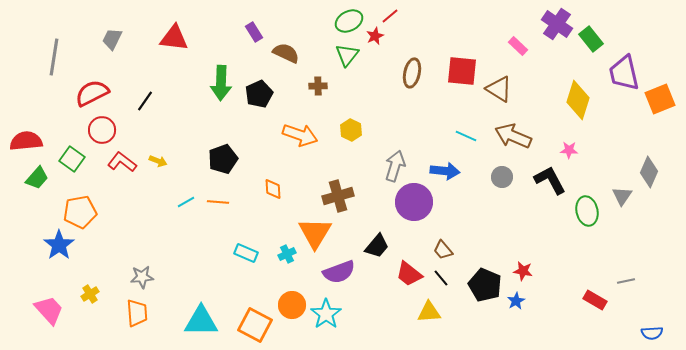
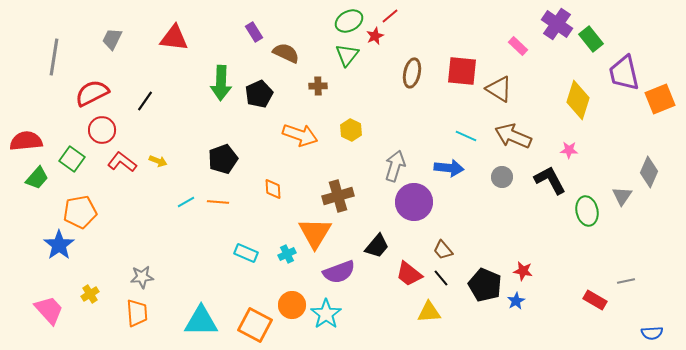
blue arrow at (445, 171): moved 4 px right, 3 px up
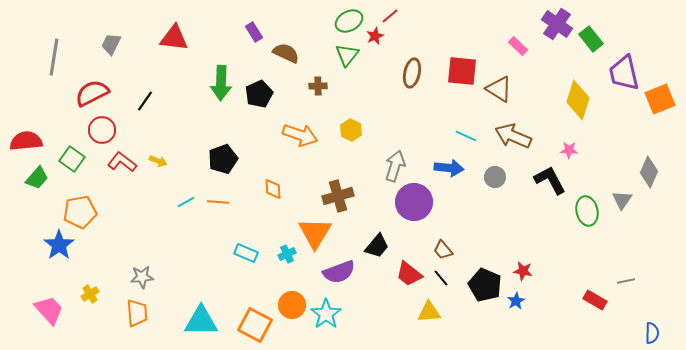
gray trapezoid at (112, 39): moved 1 px left, 5 px down
gray circle at (502, 177): moved 7 px left
gray triangle at (622, 196): moved 4 px down
blue semicircle at (652, 333): rotated 85 degrees counterclockwise
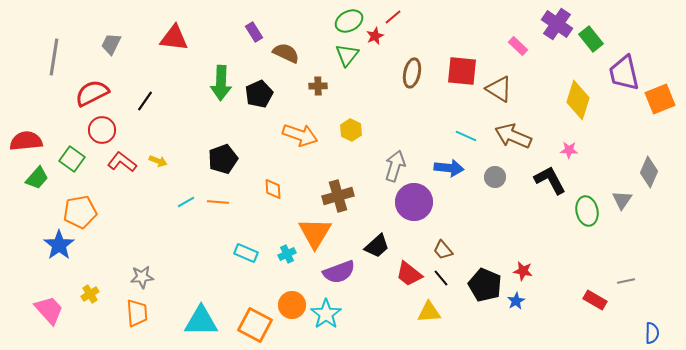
red line at (390, 16): moved 3 px right, 1 px down
black trapezoid at (377, 246): rotated 8 degrees clockwise
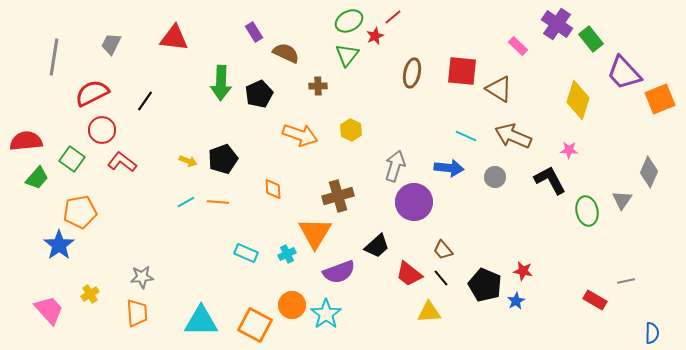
purple trapezoid at (624, 73): rotated 30 degrees counterclockwise
yellow arrow at (158, 161): moved 30 px right
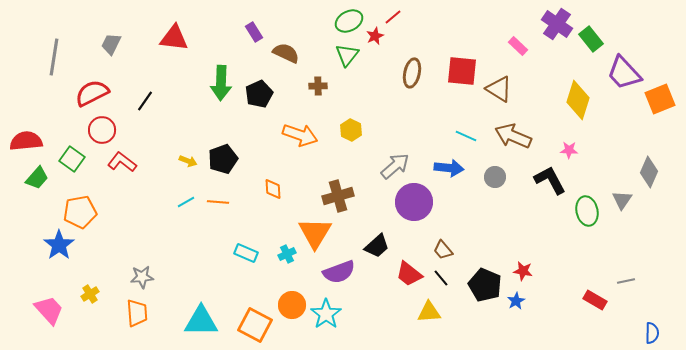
gray arrow at (395, 166): rotated 32 degrees clockwise
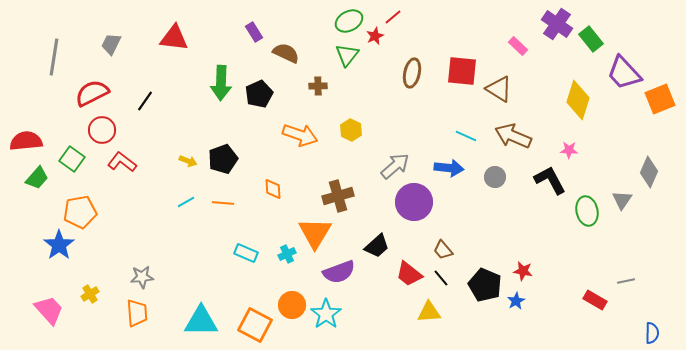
orange line at (218, 202): moved 5 px right, 1 px down
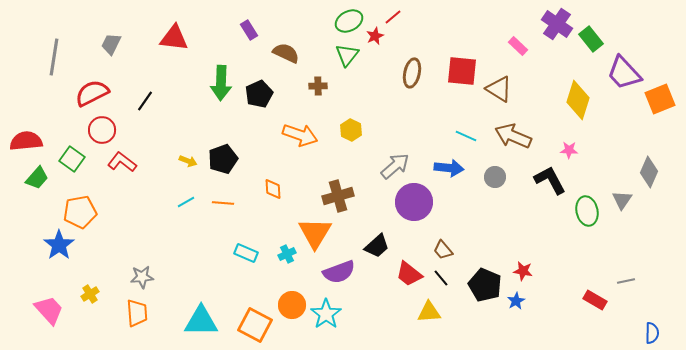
purple rectangle at (254, 32): moved 5 px left, 2 px up
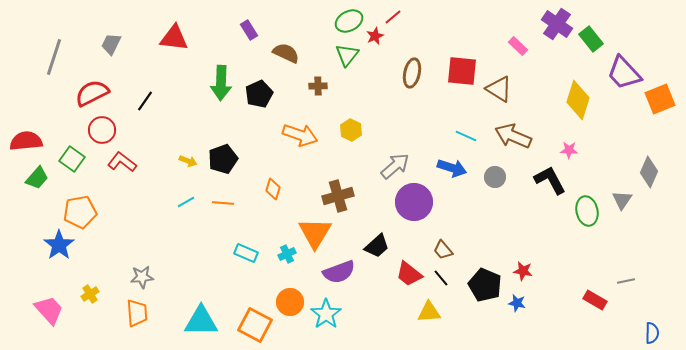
gray line at (54, 57): rotated 9 degrees clockwise
blue arrow at (449, 168): moved 3 px right; rotated 12 degrees clockwise
orange diamond at (273, 189): rotated 20 degrees clockwise
blue star at (516, 301): moved 1 px right, 2 px down; rotated 30 degrees counterclockwise
orange circle at (292, 305): moved 2 px left, 3 px up
